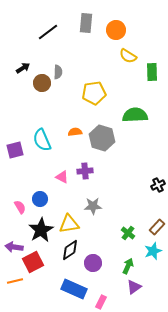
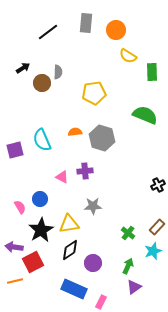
green semicircle: moved 10 px right; rotated 25 degrees clockwise
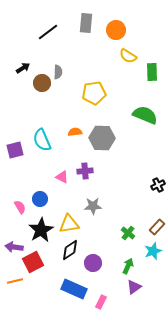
gray hexagon: rotated 15 degrees counterclockwise
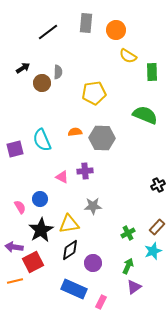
purple square: moved 1 px up
green cross: rotated 24 degrees clockwise
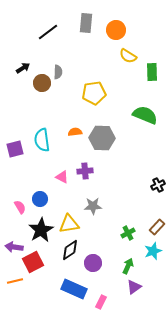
cyan semicircle: rotated 15 degrees clockwise
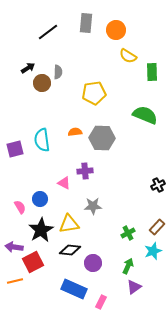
black arrow: moved 5 px right
pink triangle: moved 2 px right, 6 px down
black diamond: rotated 40 degrees clockwise
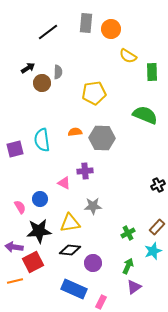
orange circle: moved 5 px left, 1 px up
yellow triangle: moved 1 px right, 1 px up
black star: moved 2 px left, 1 px down; rotated 25 degrees clockwise
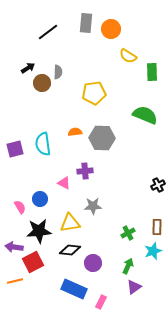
cyan semicircle: moved 1 px right, 4 px down
brown rectangle: rotated 42 degrees counterclockwise
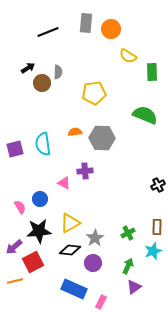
black line: rotated 15 degrees clockwise
gray star: moved 2 px right, 32 px down; rotated 30 degrees counterclockwise
yellow triangle: rotated 20 degrees counterclockwise
purple arrow: rotated 48 degrees counterclockwise
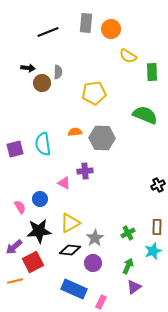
black arrow: rotated 40 degrees clockwise
